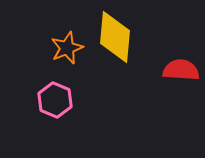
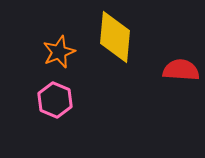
orange star: moved 8 px left, 4 px down
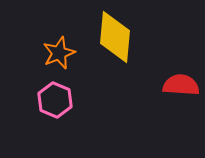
orange star: moved 1 px down
red semicircle: moved 15 px down
